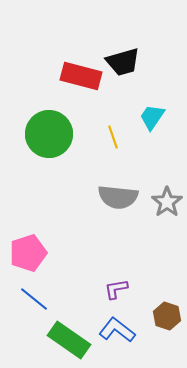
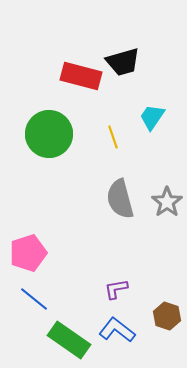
gray semicircle: moved 2 px right, 2 px down; rotated 69 degrees clockwise
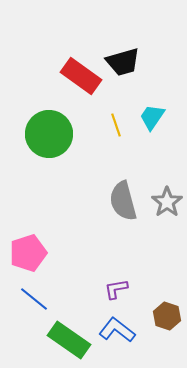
red rectangle: rotated 21 degrees clockwise
yellow line: moved 3 px right, 12 px up
gray semicircle: moved 3 px right, 2 px down
